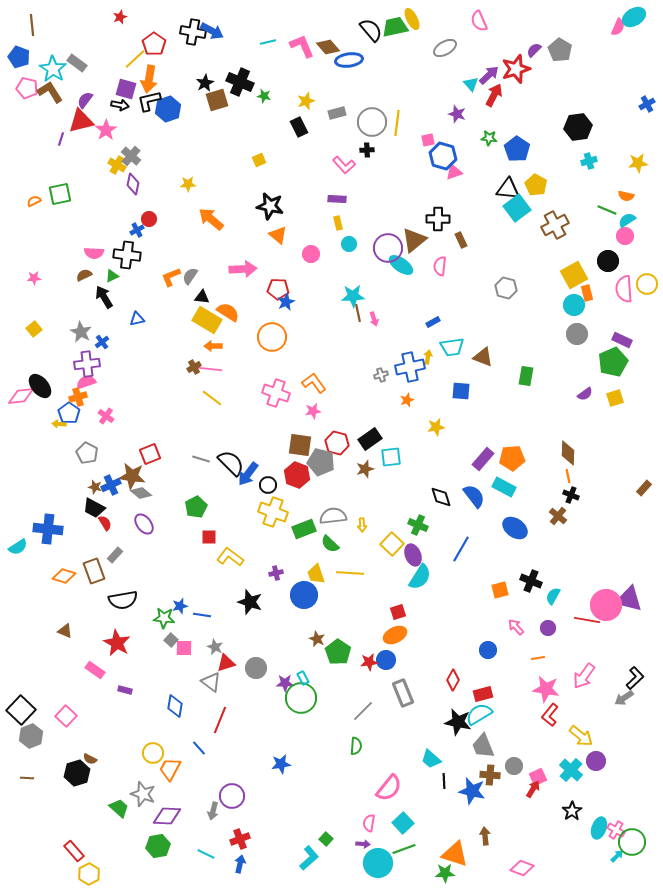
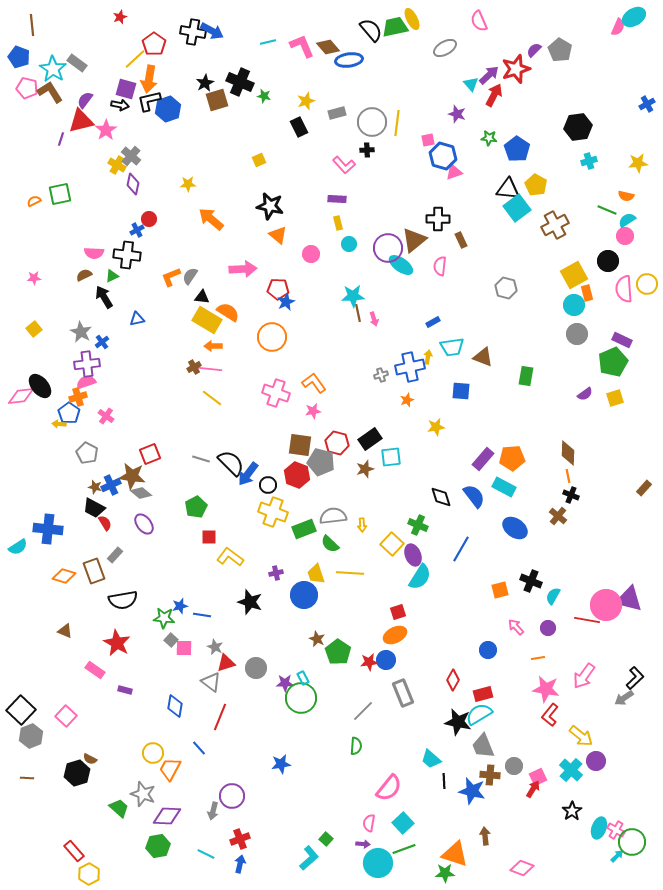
red line at (220, 720): moved 3 px up
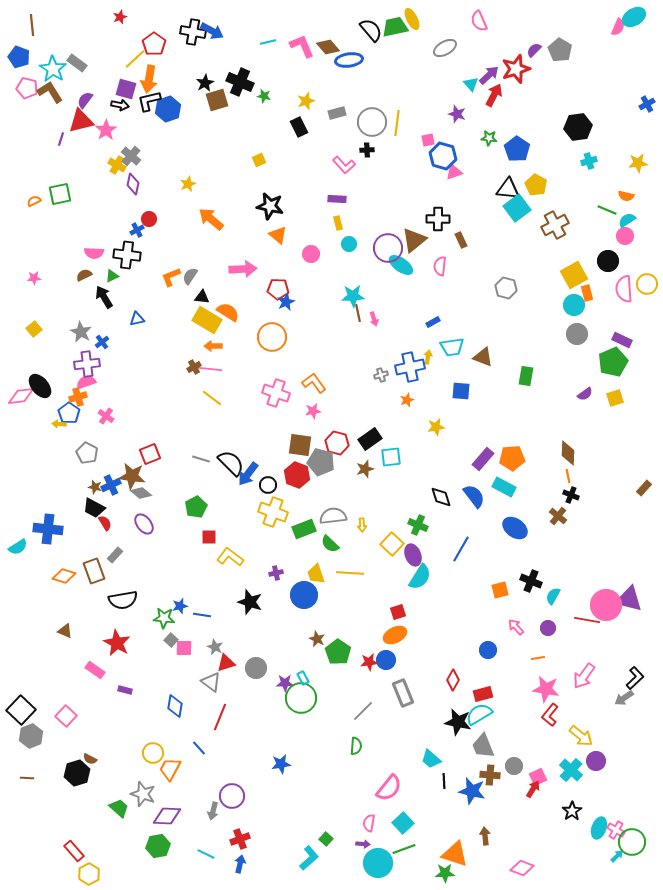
yellow star at (188, 184): rotated 21 degrees counterclockwise
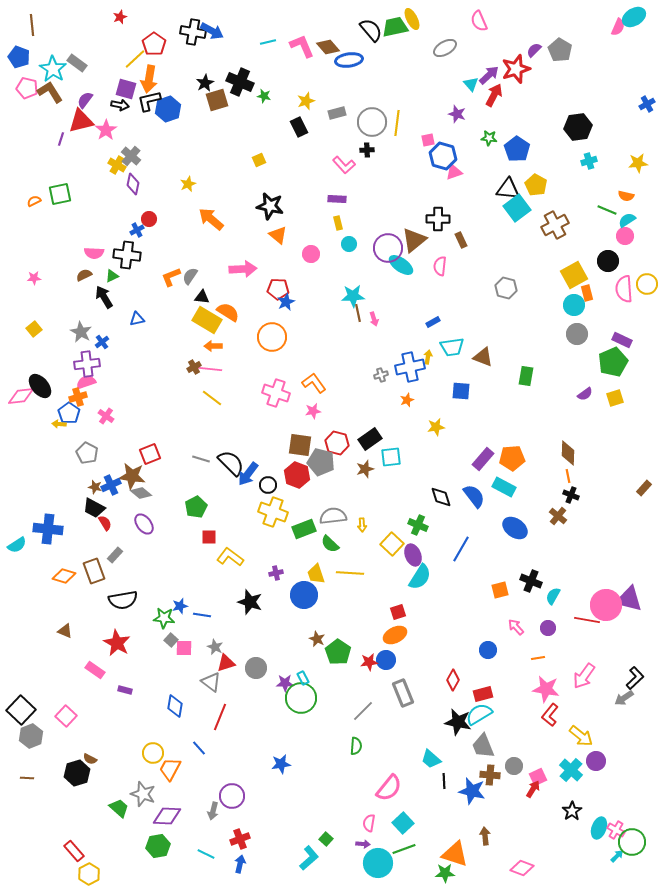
cyan semicircle at (18, 547): moved 1 px left, 2 px up
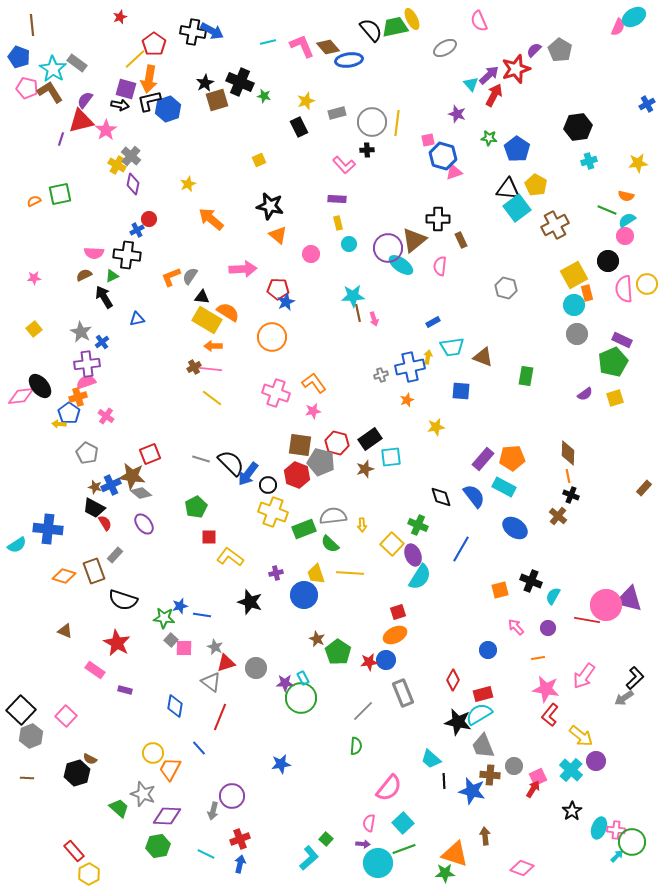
black semicircle at (123, 600): rotated 28 degrees clockwise
pink cross at (616, 830): rotated 24 degrees counterclockwise
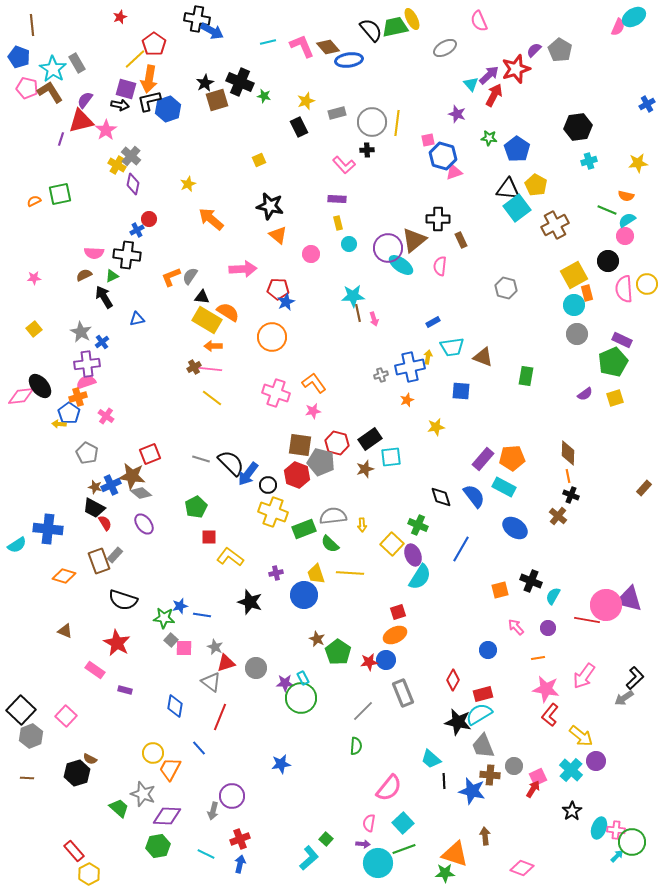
black cross at (193, 32): moved 4 px right, 13 px up
gray rectangle at (77, 63): rotated 24 degrees clockwise
brown rectangle at (94, 571): moved 5 px right, 10 px up
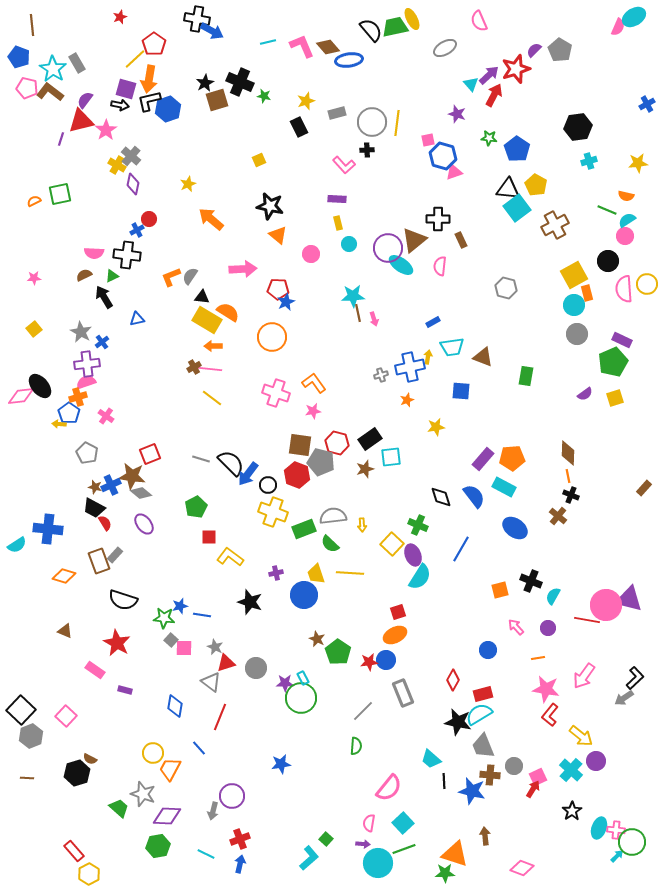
brown L-shape at (50, 92): rotated 20 degrees counterclockwise
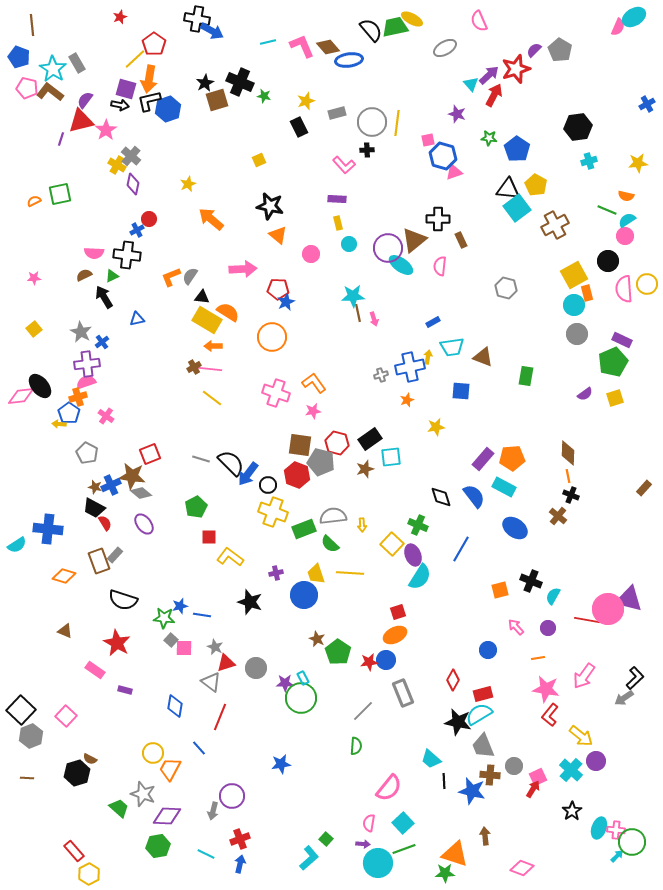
yellow ellipse at (412, 19): rotated 35 degrees counterclockwise
pink circle at (606, 605): moved 2 px right, 4 px down
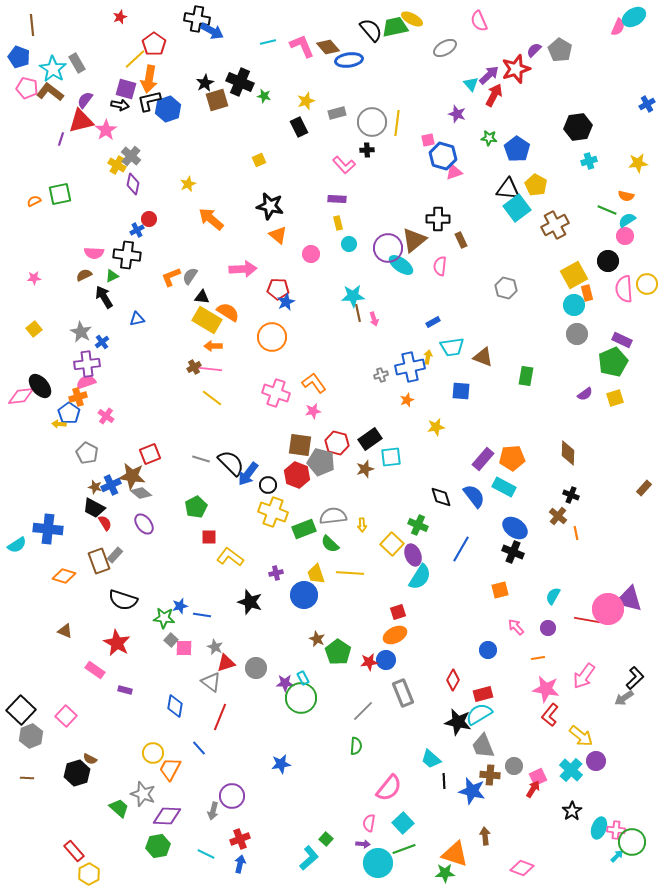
orange line at (568, 476): moved 8 px right, 57 px down
black cross at (531, 581): moved 18 px left, 29 px up
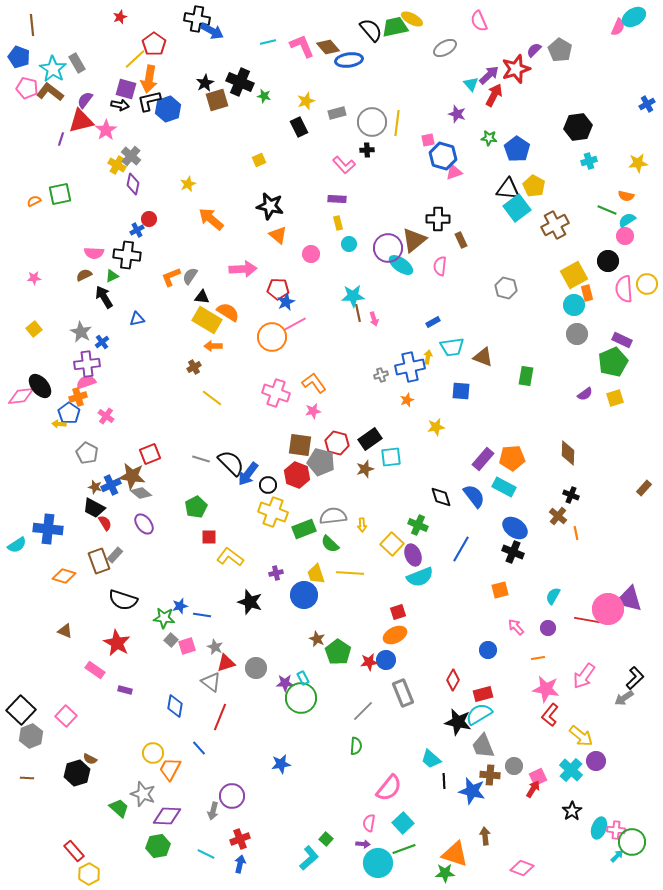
yellow pentagon at (536, 185): moved 2 px left, 1 px down
pink line at (210, 369): moved 85 px right, 45 px up; rotated 35 degrees counterclockwise
cyan semicircle at (420, 577): rotated 36 degrees clockwise
pink square at (184, 648): moved 3 px right, 2 px up; rotated 18 degrees counterclockwise
